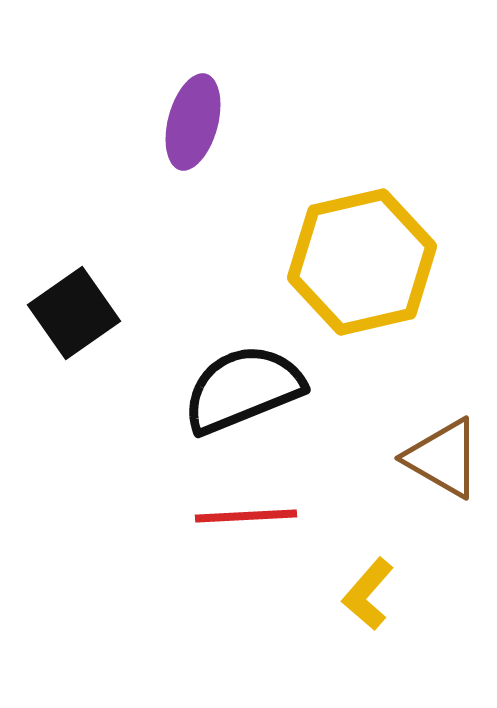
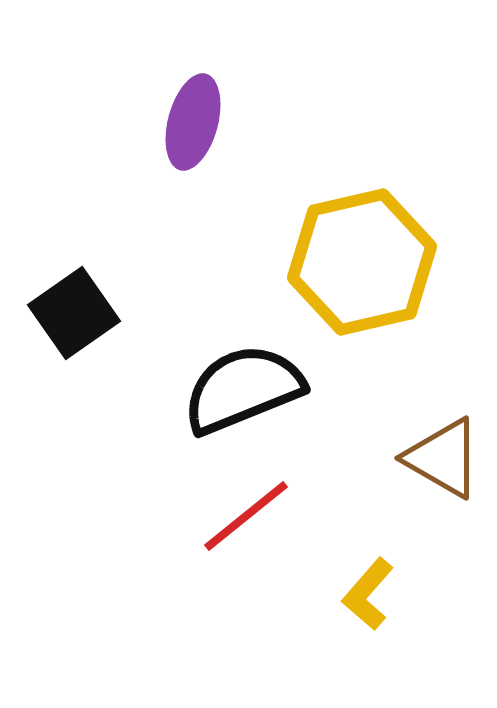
red line: rotated 36 degrees counterclockwise
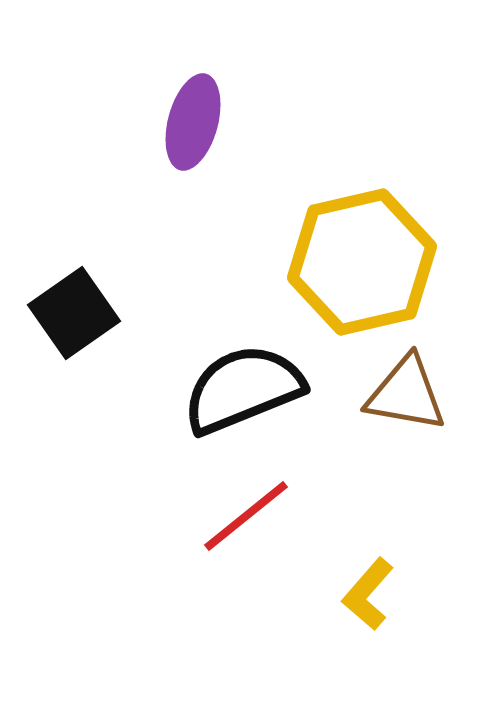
brown triangle: moved 37 px left, 64 px up; rotated 20 degrees counterclockwise
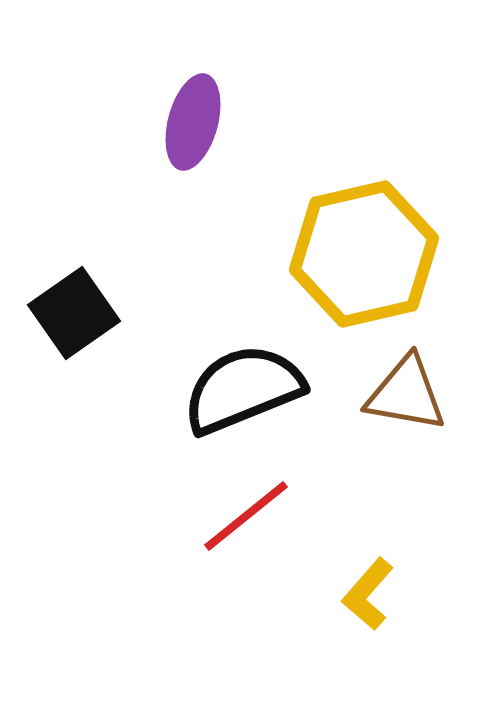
yellow hexagon: moved 2 px right, 8 px up
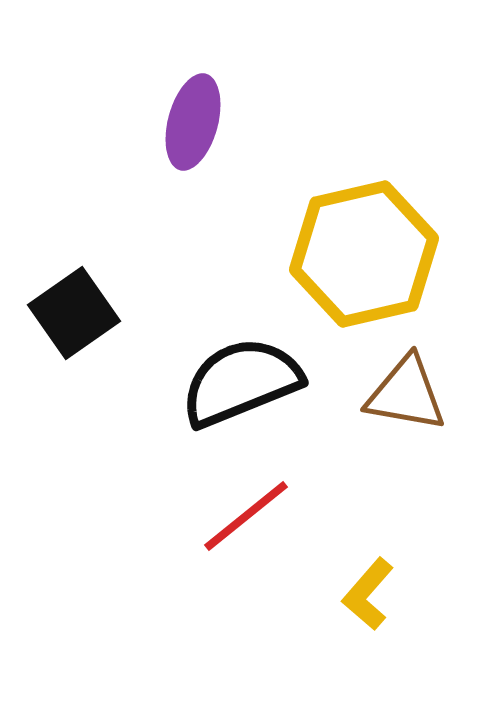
black semicircle: moved 2 px left, 7 px up
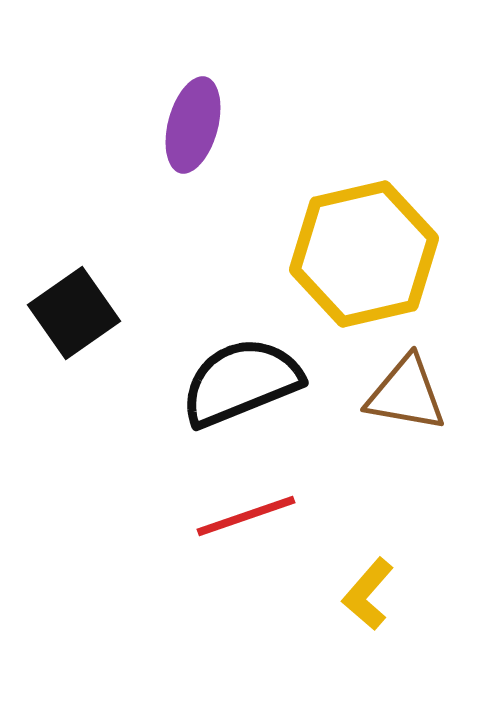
purple ellipse: moved 3 px down
red line: rotated 20 degrees clockwise
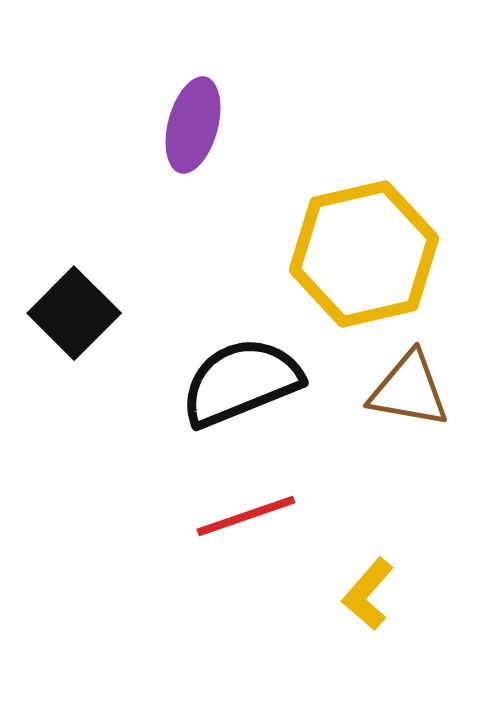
black square: rotated 10 degrees counterclockwise
brown triangle: moved 3 px right, 4 px up
